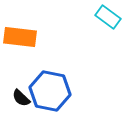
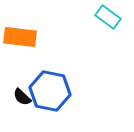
black semicircle: moved 1 px right, 1 px up
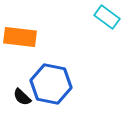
cyan rectangle: moved 1 px left
blue hexagon: moved 1 px right, 7 px up
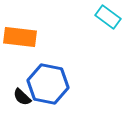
cyan rectangle: moved 1 px right
blue hexagon: moved 3 px left
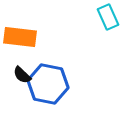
cyan rectangle: rotated 30 degrees clockwise
black semicircle: moved 22 px up
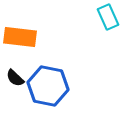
black semicircle: moved 7 px left, 3 px down
blue hexagon: moved 2 px down
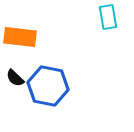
cyan rectangle: rotated 15 degrees clockwise
